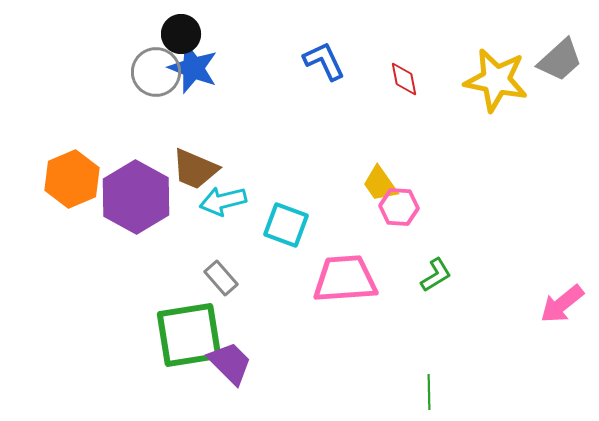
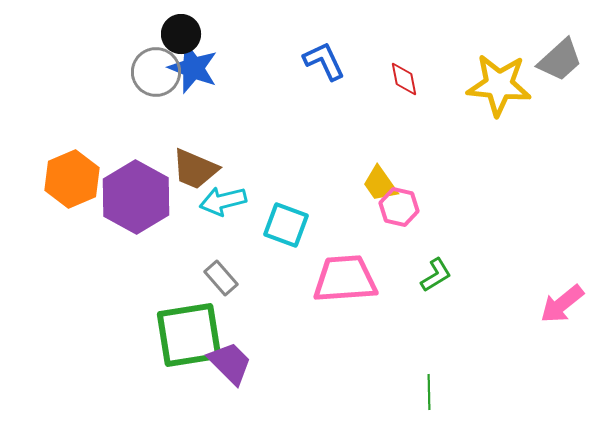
yellow star: moved 3 px right, 5 px down; rotated 6 degrees counterclockwise
pink hexagon: rotated 9 degrees clockwise
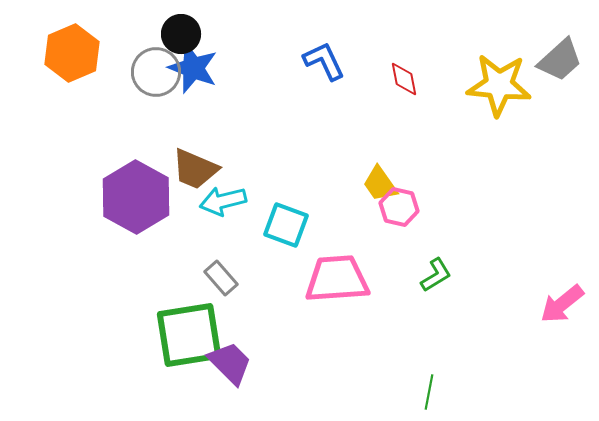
orange hexagon: moved 126 px up
pink trapezoid: moved 8 px left
green line: rotated 12 degrees clockwise
